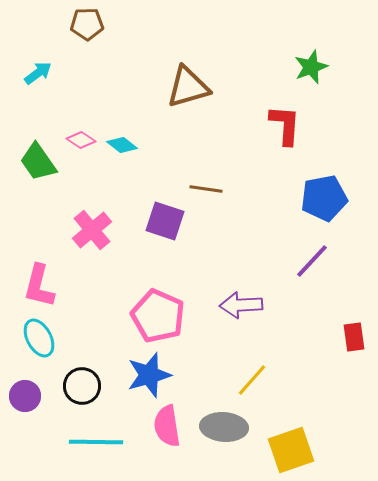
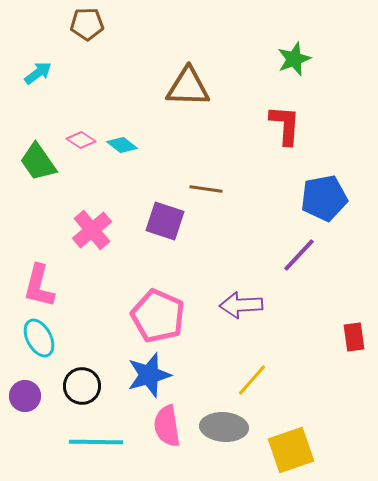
green star: moved 17 px left, 8 px up
brown triangle: rotated 18 degrees clockwise
purple line: moved 13 px left, 6 px up
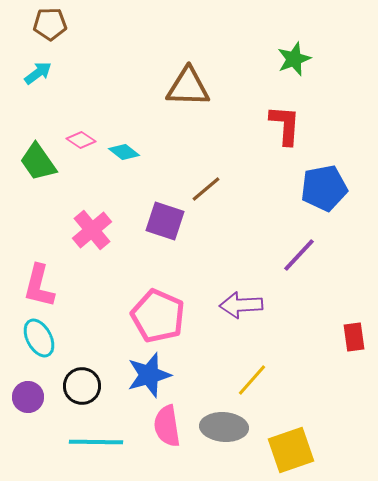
brown pentagon: moved 37 px left
cyan diamond: moved 2 px right, 7 px down
brown line: rotated 48 degrees counterclockwise
blue pentagon: moved 10 px up
purple circle: moved 3 px right, 1 px down
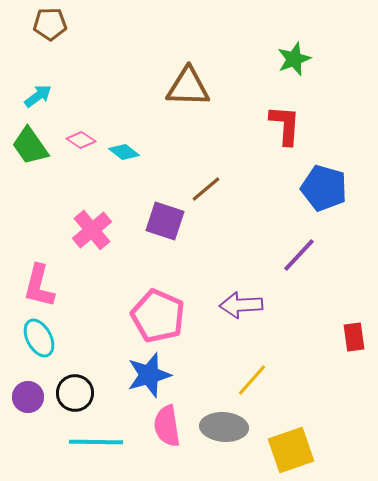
cyan arrow: moved 23 px down
green trapezoid: moved 8 px left, 16 px up
blue pentagon: rotated 27 degrees clockwise
black circle: moved 7 px left, 7 px down
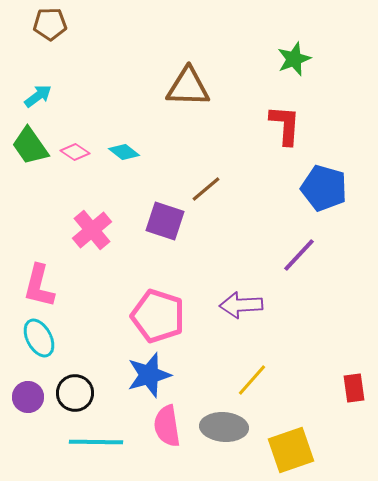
pink diamond: moved 6 px left, 12 px down
pink pentagon: rotated 6 degrees counterclockwise
red rectangle: moved 51 px down
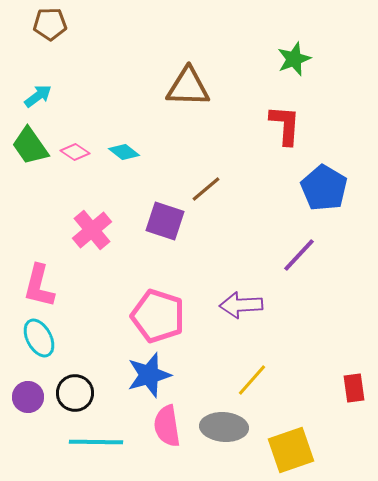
blue pentagon: rotated 15 degrees clockwise
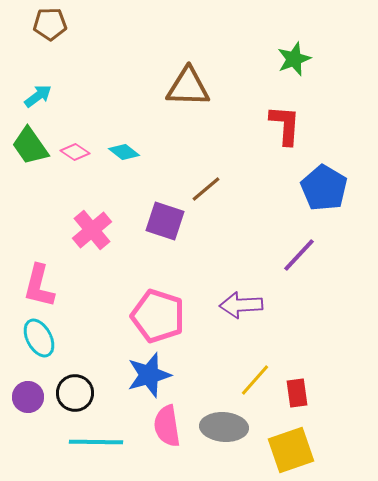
yellow line: moved 3 px right
red rectangle: moved 57 px left, 5 px down
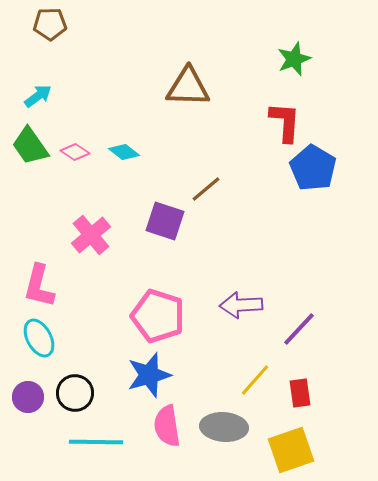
red L-shape: moved 3 px up
blue pentagon: moved 11 px left, 20 px up
pink cross: moved 1 px left, 5 px down
purple line: moved 74 px down
red rectangle: moved 3 px right
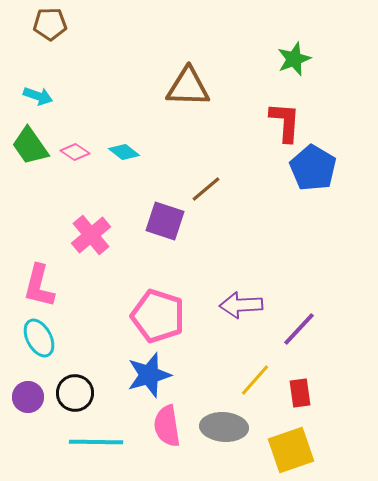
cyan arrow: rotated 56 degrees clockwise
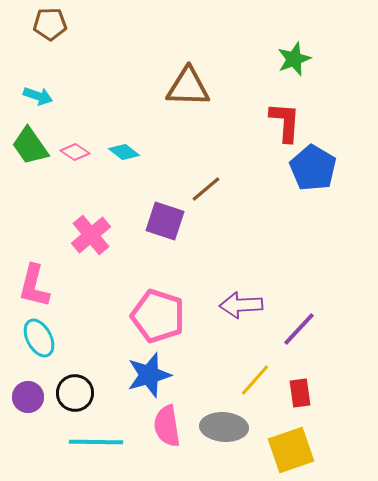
pink L-shape: moved 5 px left
